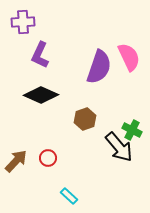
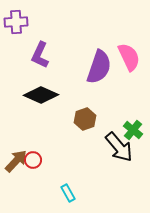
purple cross: moved 7 px left
green cross: moved 1 px right; rotated 12 degrees clockwise
red circle: moved 15 px left, 2 px down
cyan rectangle: moved 1 px left, 3 px up; rotated 18 degrees clockwise
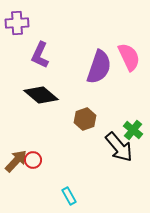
purple cross: moved 1 px right, 1 px down
black diamond: rotated 16 degrees clockwise
cyan rectangle: moved 1 px right, 3 px down
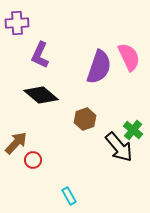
brown arrow: moved 18 px up
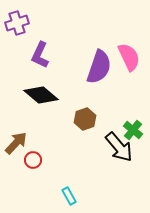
purple cross: rotated 15 degrees counterclockwise
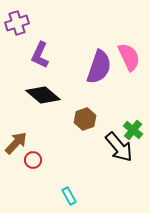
black diamond: moved 2 px right
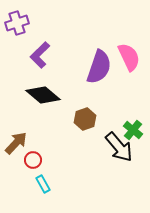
purple L-shape: rotated 20 degrees clockwise
cyan rectangle: moved 26 px left, 12 px up
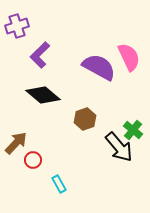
purple cross: moved 3 px down
purple semicircle: rotated 80 degrees counterclockwise
cyan rectangle: moved 16 px right
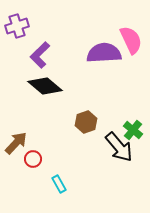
pink semicircle: moved 2 px right, 17 px up
purple semicircle: moved 5 px right, 14 px up; rotated 32 degrees counterclockwise
black diamond: moved 2 px right, 9 px up
brown hexagon: moved 1 px right, 3 px down
red circle: moved 1 px up
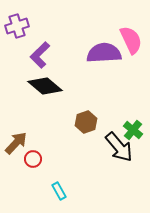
cyan rectangle: moved 7 px down
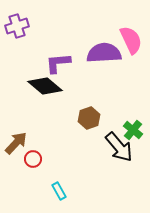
purple L-shape: moved 18 px right, 8 px down; rotated 40 degrees clockwise
brown hexagon: moved 3 px right, 4 px up
